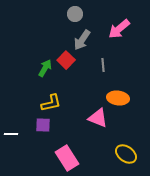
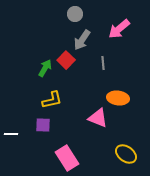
gray line: moved 2 px up
yellow L-shape: moved 1 px right, 3 px up
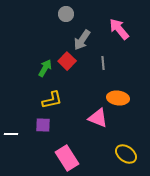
gray circle: moved 9 px left
pink arrow: rotated 90 degrees clockwise
red square: moved 1 px right, 1 px down
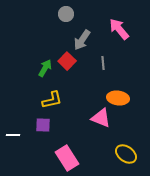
pink triangle: moved 3 px right
white line: moved 2 px right, 1 px down
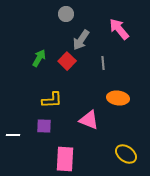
gray arrow: moved 1 px left
green arrow: moved 6 px left, 10 px up
yellow L-shape: rotated 10 degrees clockwise
pink triangle: moved 12 px left, 2 px down
purple square: moved 1 px right, 1 px down
pink rectangle: moved 2 px left, 1 px down; rotated 35 degrees clockwise
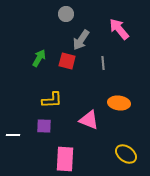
red square: rotated 30 degrees counterclockwise
orange ellipse: moved 1 px right, 5 px down
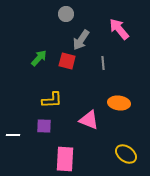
green arrow: rotated 12 degrees clockwise
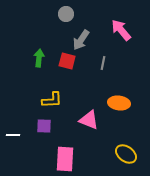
pink arrow: moved 2 px right, 1 px down
green arrow: rotated 36 degrees counterclockwise
gray line: rotated 16 degrees clockwise
